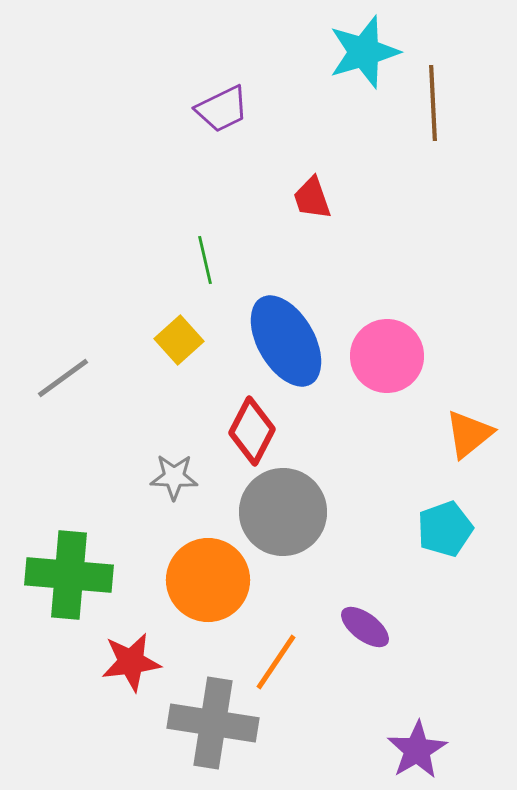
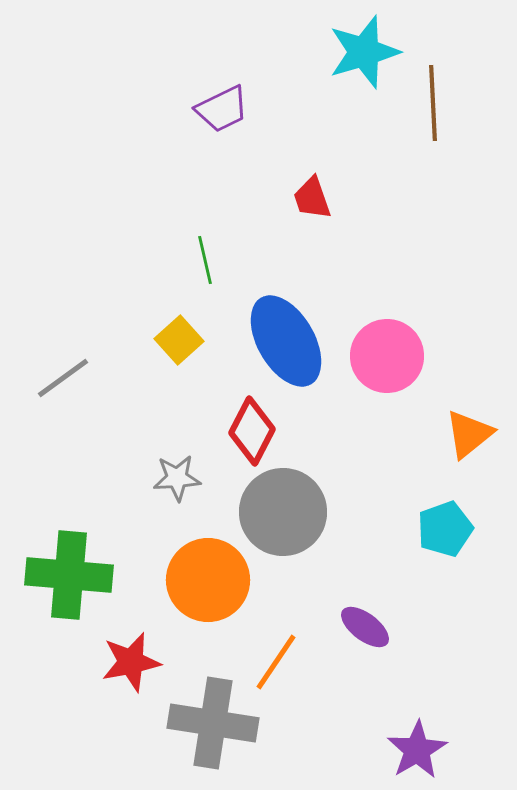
gray star: moved 3 px right, 1 px down; rotated 6 degrees counterclockwise
red star: rotated 4 degrees counterclockwise
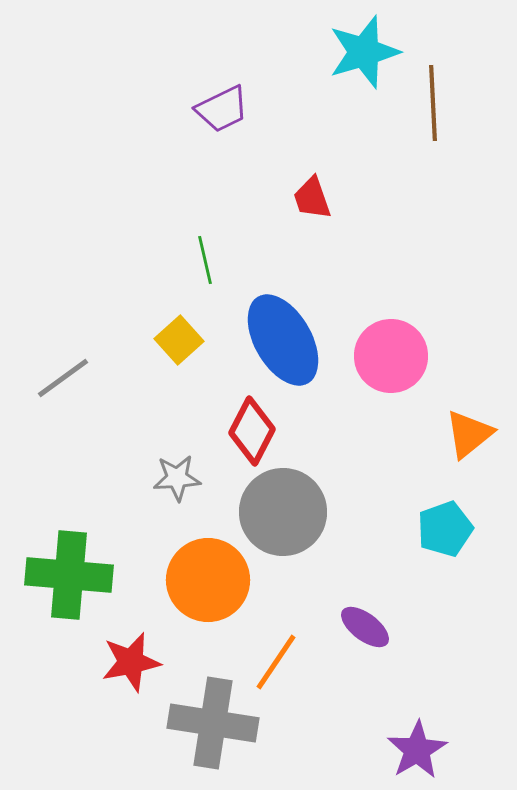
blue ellipse: moved 3 px left, 1 px up
pink circle: moved 4 px right
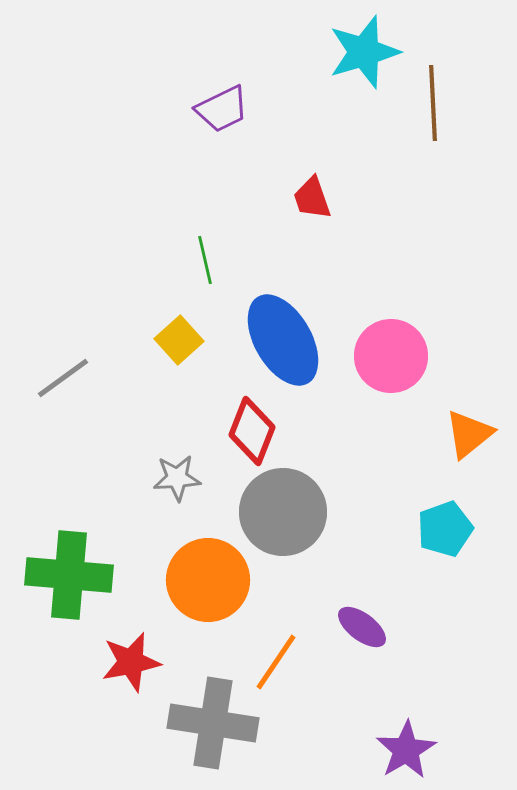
red diamond: rotated 6 degrees counterclockwise
purple ellipse: moved 3 px left
purple star: moved 11 px left
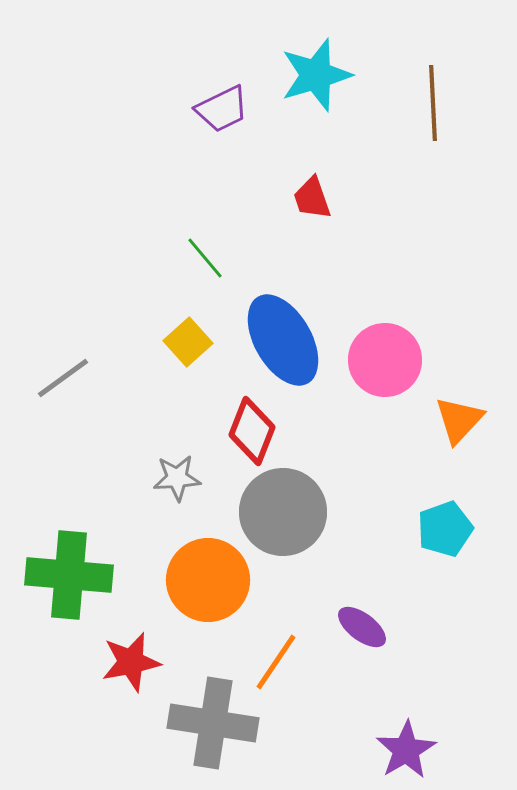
cyan star: moved 48 px left, 23 px down
green line: moved 2 px up; rotated 27 degrees counterclockwise
yellow square: moved 9 px right, 2 px down
pink circle: moved 6 px left, 4 px down
orange triangle: moved 10 px left, 14 px up; rotated 8 degrees counterclockwise
